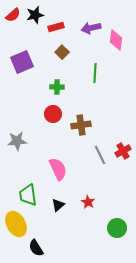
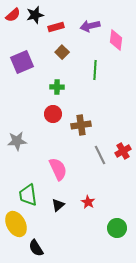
purple arrow: moved 1 px left, 2 px up
green line: moved 3 px up
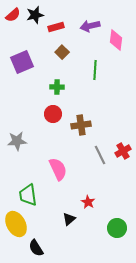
black triangle: moved 11 px right, 14 px down
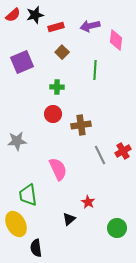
black semicircle: rotated 24 degrees clockwise
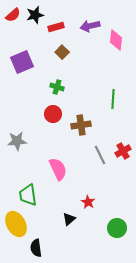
green line: moved 18 px right, 29 px down
green cross: rotated 16 degrees clockwise
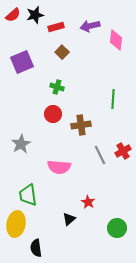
gray star: moved 4 px right, 3 px down; rotated 24 degrees counterclockwise
pink semicircle: moved 1 px right, 2 px up; rotated 120 degrees clockwise
yellow ellipse: rotated 40 degrees clockwise
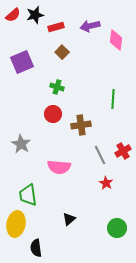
gray star: rotated 12 degrees counterclockwise
red star: moved 18 px right, 19 px up
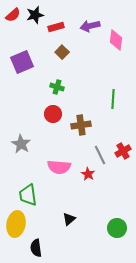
red star: moved 18 px left, 9 px up
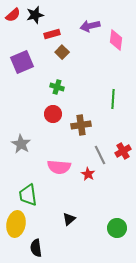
red rectangle: moved 4 px left, 7 px down
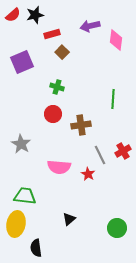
green trapezoid: moved 3 px left, 1 px down; rotated 105 degrees clockwise
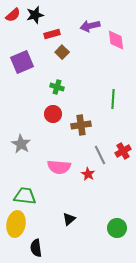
pink diamond: rotated 15 degrees counterclockwise
